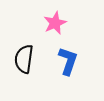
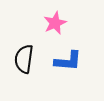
blue L-shape: rotated 76 degrees clockwise
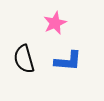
black semicircle: rotated 24 degrees counterclockwise
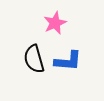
black semicircle: moved 10 px right
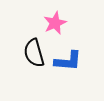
black semicircle: moved 6 px up
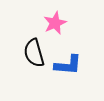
blue L-shape: moved 4 px down
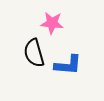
pink star: moved 3 px left; rotated 30 degrees clockwise
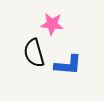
pink star: moved 1 px down
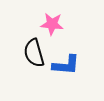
blue L-shape: moved 2 px left
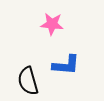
black semicircle: moved 6 px left, 28 px down
